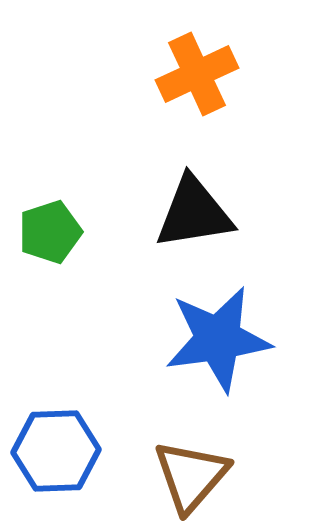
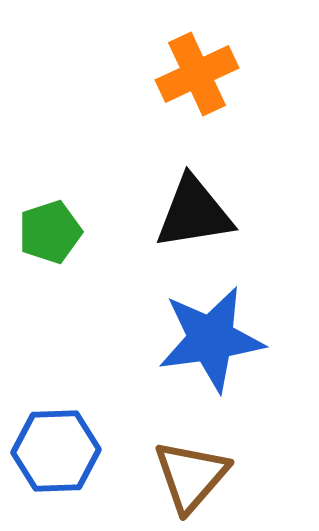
blue star: moved 7 px left
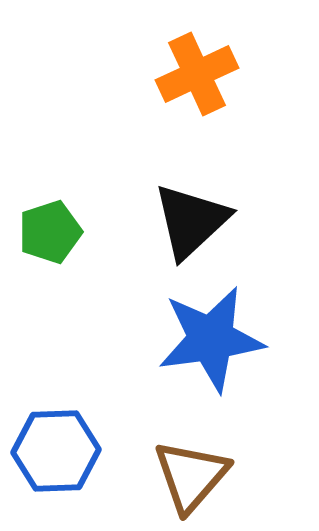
black triangle: moved 3 px left, 8 px down; rotated 34 degrees counterclockwise
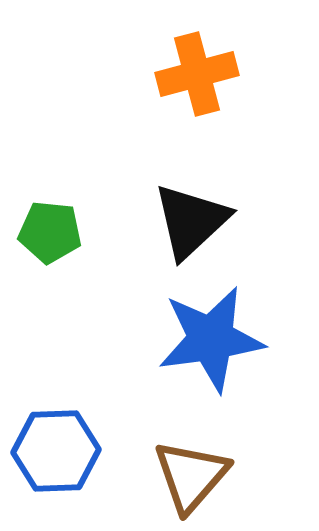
orange cross: rotated 10 degrees clockwise
green pentagon: rotated 24 degrees clockwise
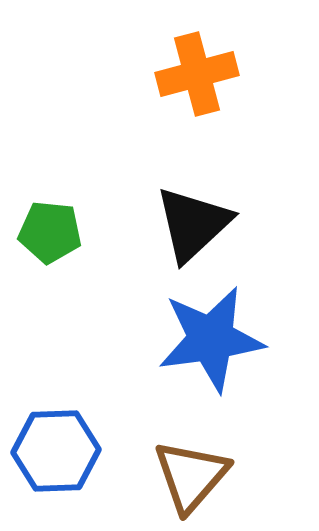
black triangle: moved 2 px right, 3 px down
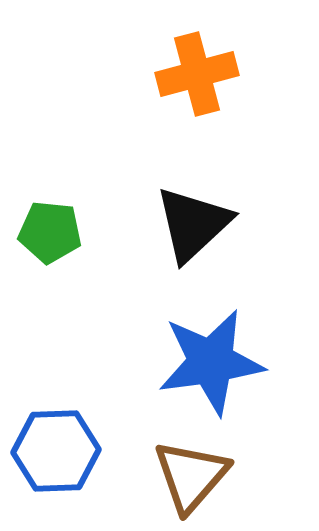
blue star: moved 23 px down
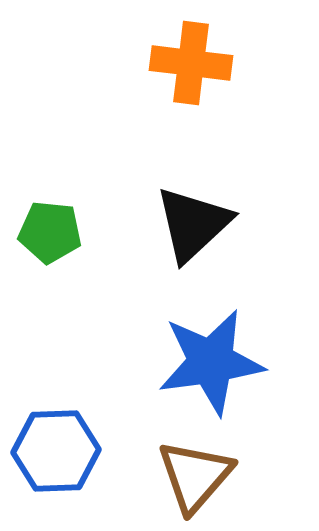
orange cross: moved 6 px left, 11 px up; rotated 22 degrees clockwise
brown triangle: moved 4 px right
